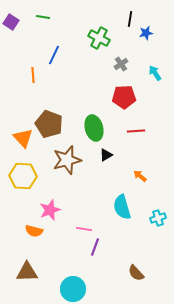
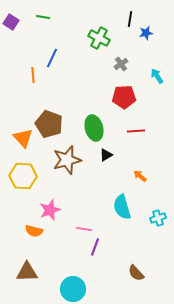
blue line: moved 2 px left, 3 px down
cyan arrow: moved 2 px right, 3 px down
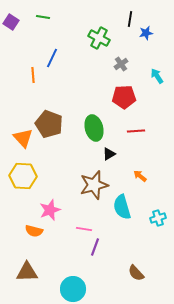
black triangle: moved 3 px right, 1 px up
brown star: moved 27 px right, 25 px down
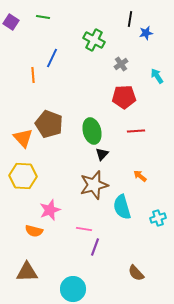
green cross: moved 5 px left, 2 px down
green ellipse: moved 2 px left, 3 px down
black triangle: moved 7 px left; rotated 16 degrees counterclockwise
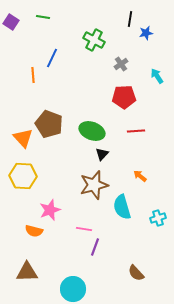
green ellipse: rotated 55 degrees counterclockwise
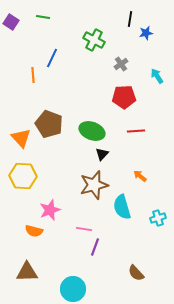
orange triangle: moved 2 px left
